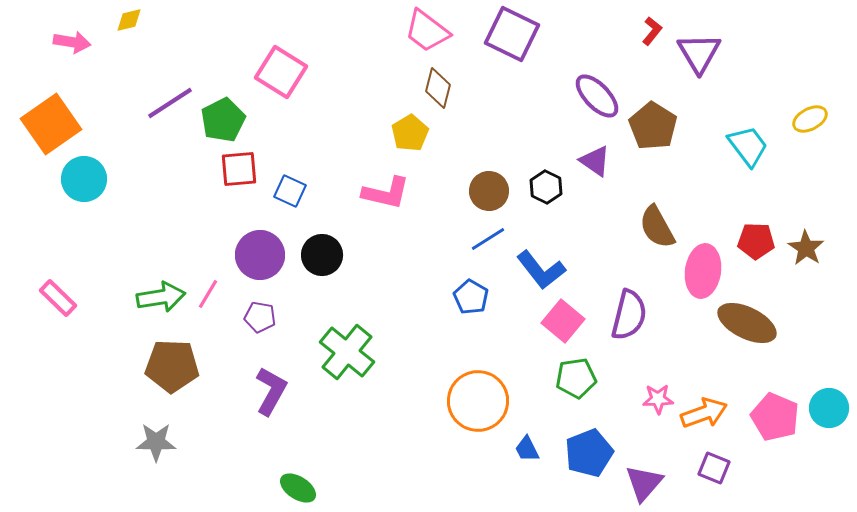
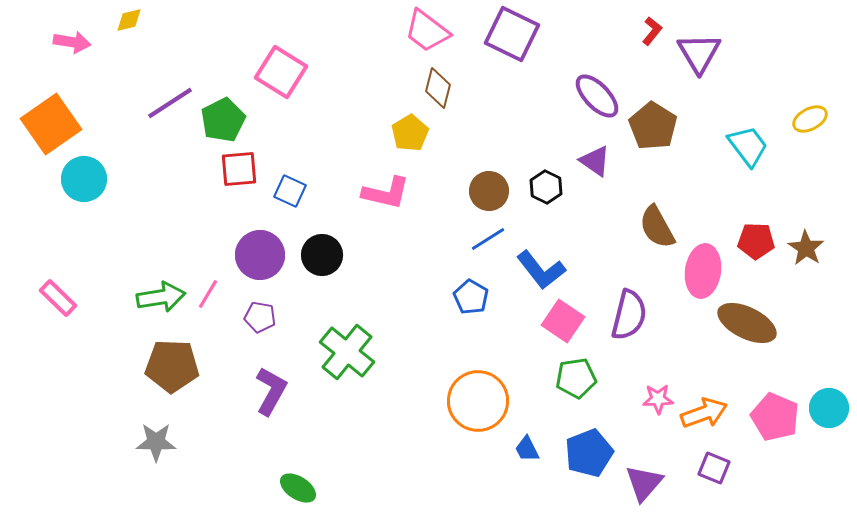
pink square at (563, 321): rotated 6 degrees counterclockwise
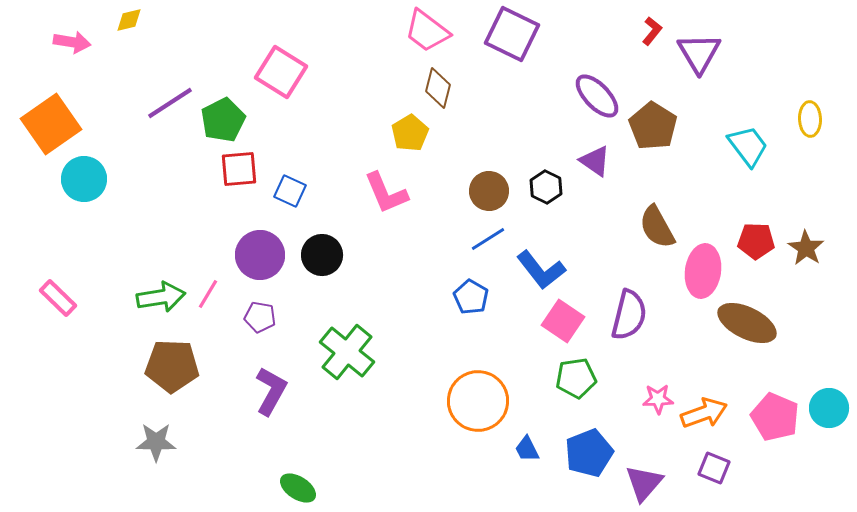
yellow ellipse at (810, 119): rotated 64 degrees counterclockwise
pink L-shape at (386, 193): rotated 54 degrees clockwise
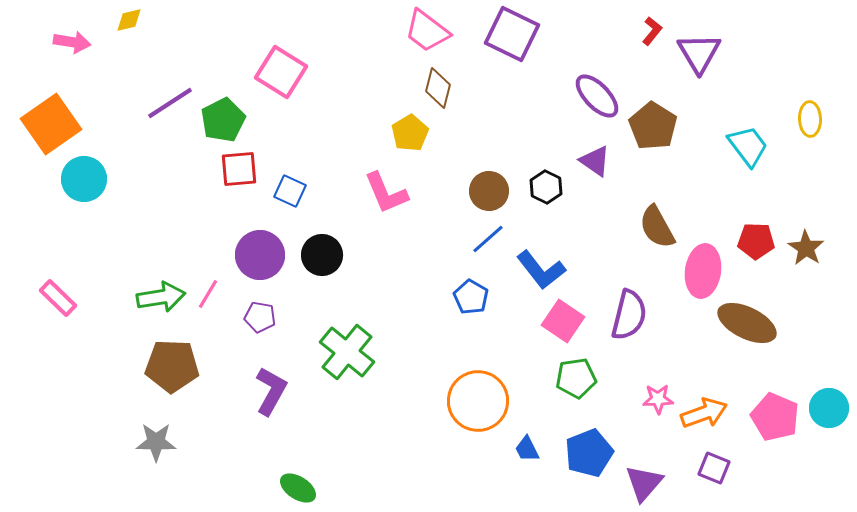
blue line at (488, 239): rotated 9 degrees counterclockwise
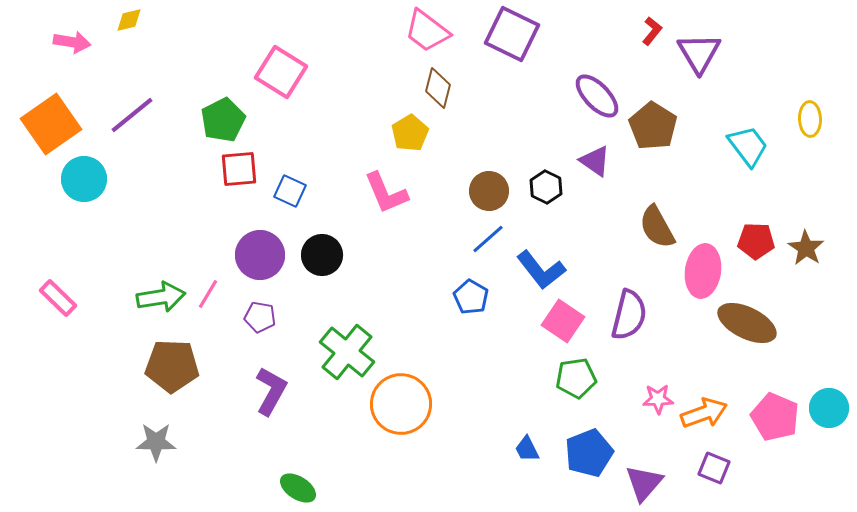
purple line at (170, 103): moved 38 px left, 12 px down; rotated 6 degrees counterclockwise
orange circle at (478, 401): moved 77 px left, 3 px down
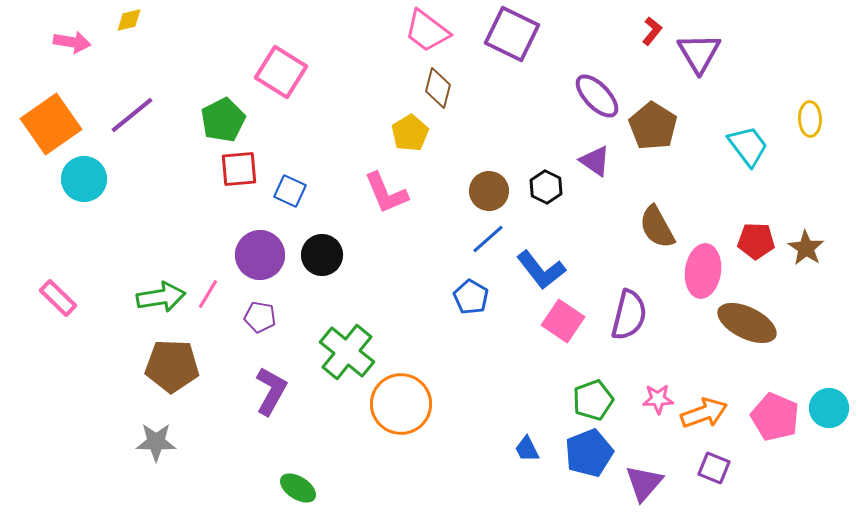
green pentagon at (576, 378): moved 17 px right, 22 px down; rotated 12 degrees counterclockwise
